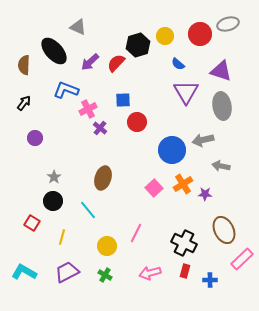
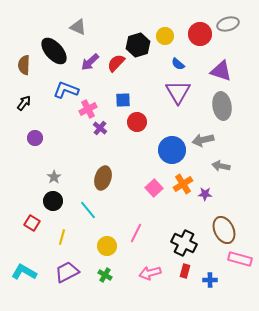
purple triangle at (186, 92): moved 8 px left
pink rectangle at (242, 259): moved 2 px left; rotated 60 degrees clockwise
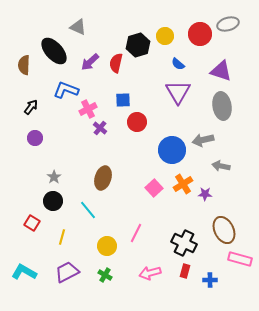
red semicircle at (116, 63): rotated 30 degrees counterclockwise
black arrow at (24, 103): moved 7 px right, 4 px down
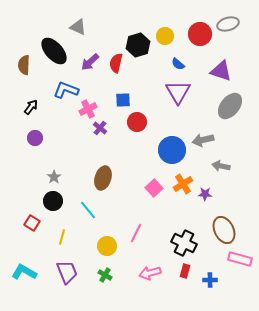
gray ellipse at (222, 106): moved 8 px right; rotated 48 degrees clockwise
purple trapezoid at (67, 272): rotated 95 degrees clockwise
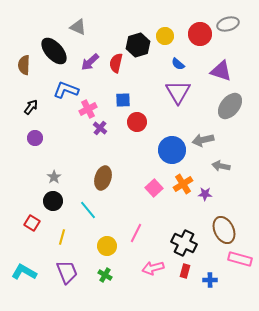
pink arrow at (150, 273): moved 3 px right, 5 px up
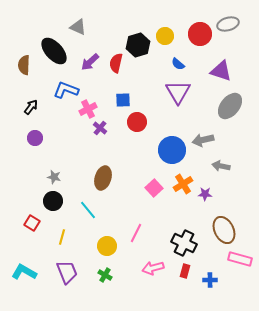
gray star at (54, 177): rotated 24 degrees counterclockwise
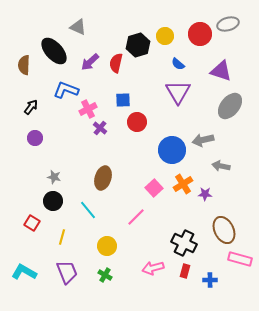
pink line at (136, 233): moved 16 px up; rotated 18 degrees clockwise
